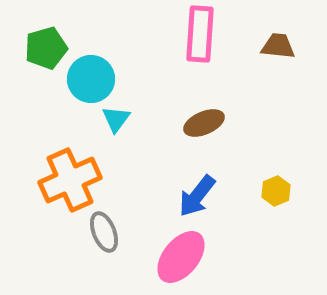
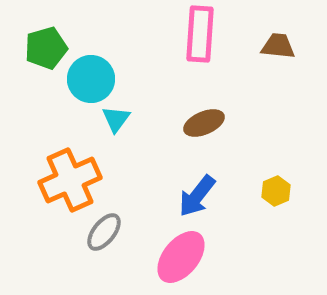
gray ellipse: rotated 60 degrees clockwise
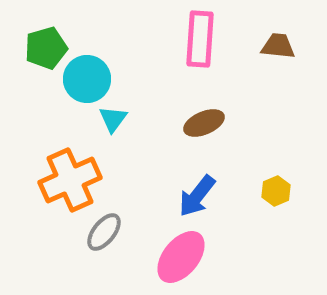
pink rectangle: moved 5 px down
cyan circle: moved 4 px left
cyan triangle: moved 3 px left
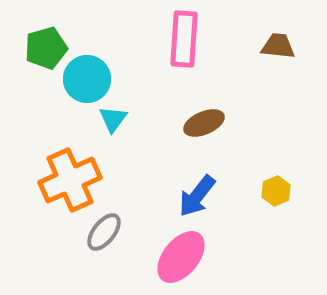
pink rectangle: moved 16 px left
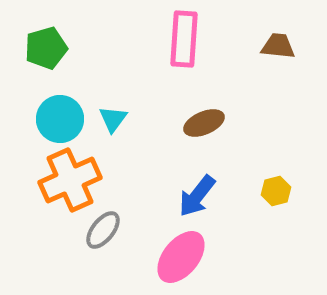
cyan circle: moved 27 px left, 40 px down
yellow hexagon: rotated 8 degrees clockwise
gray ellipse: moved 1 px left, 2 px up
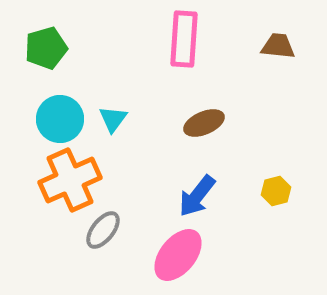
pink ellipse: moved 3 px left, 2 px up
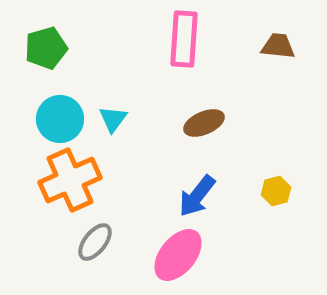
gray ellipse: moved 8 px left, 12 px down
